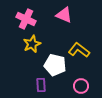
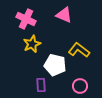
pink circle: moved 1 px left
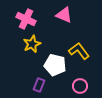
yellow L-shape: moved 1 px down; rotated 15 degrees clockwise
purple rectangle: moved 2 px left; rotated 24 degrees clockwise
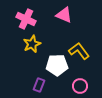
white pentagon: moved 2 px right; rotated 15 degrees counterclockwise
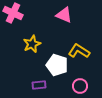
pink cross: moved 13 px left, 6 px up
yellow L-shape: rotated 20 degrees counterclockwise
white pentagon: rotated 20 degrees clockwise
purple rectangle: rotated 64 degrees clockwise
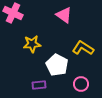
pink triangle: rotated 12 degrees clockwise
yellow star: rotated 18 degrees clockwise
yellow L-shape: moved 4 px right, 3 px up
white pentagon: rotated 10 degrees clockwise
pink circle: moved 1 px right, 2 px up
